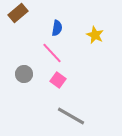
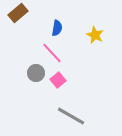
gray circle: moved 12 px right, 1 px up
pink square: rotated 14 degrees clockwise
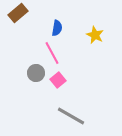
pink line: rotated 15 degrees clockwise
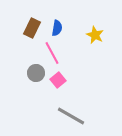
brown rectangle: moved 14 px right, 15 px down; rotated 24 degrees counterclockwise
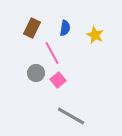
blue semicircle: moved 8 px right
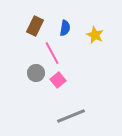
brown rectangle: moved 3 px right, 2 px up
gray line: rotated 52 degrees counterclockwise
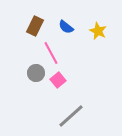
blue semicircle: moved 1 px right, 1 px up; rotated 119 degrees clockwise
yellow star: moved 3 px right, 4 px up
pink line: moved 1 px left
gray line: rotated 20 degrees counterclockwise
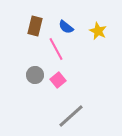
brown rectangle: rotated 12 degrees counterclockwise
pink line: moved 5 px right, 4 px up
gray circle: moved 1 px left, 2 px down
